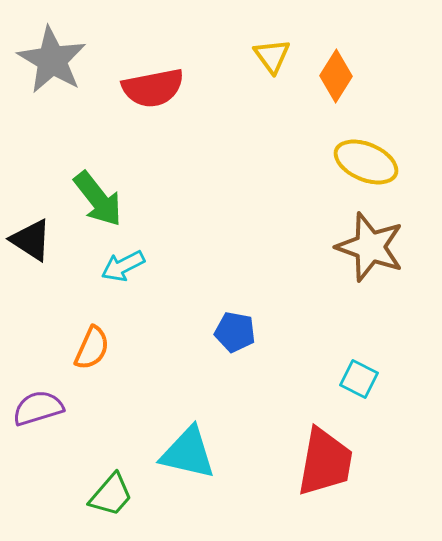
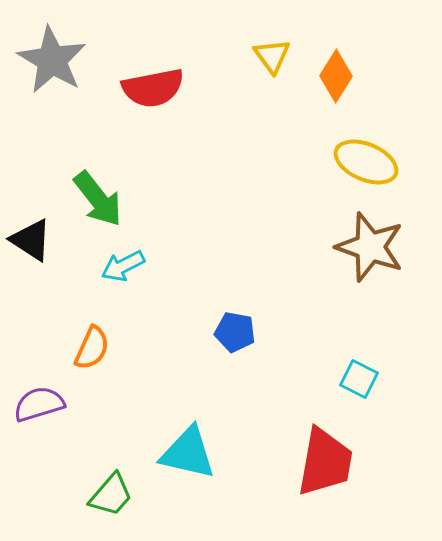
purple semicircle: moved 1 px right, 4 px up
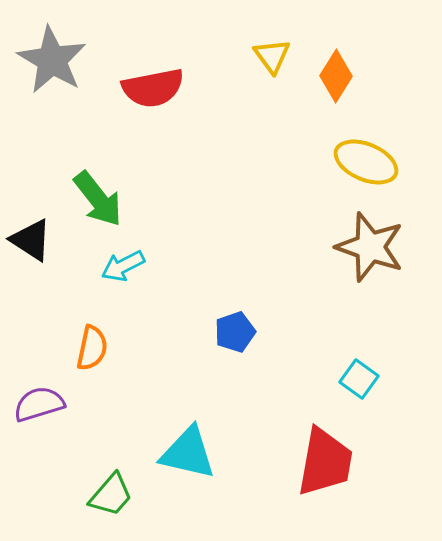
blue pentagon: rotated 30 degrees counterclockwise
orange semicircle: rotated 12 degrees counterclockwise
cyan square: rotated 9 degrees clockwise
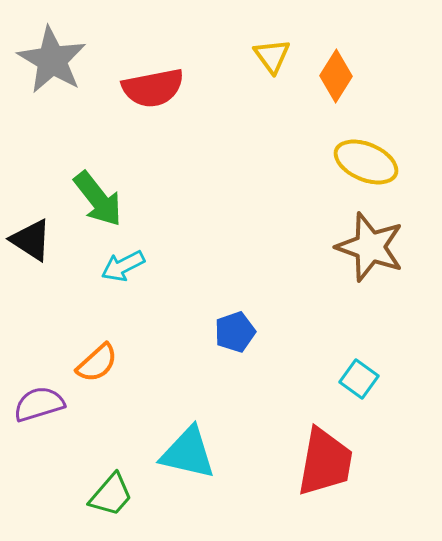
orange semicircle: moved 5 px right, 15 px down; rotated 36 degrees clockwise
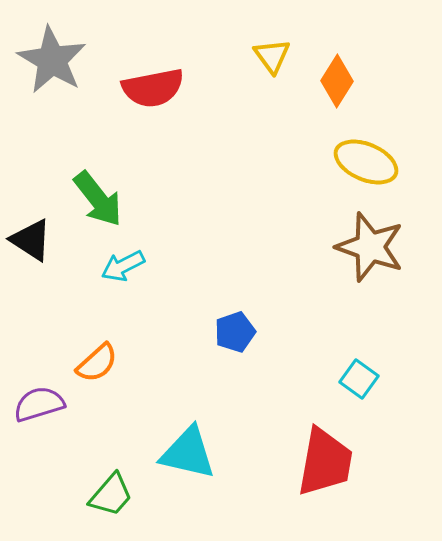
orange diamond: moved 1 px right, 5 px down
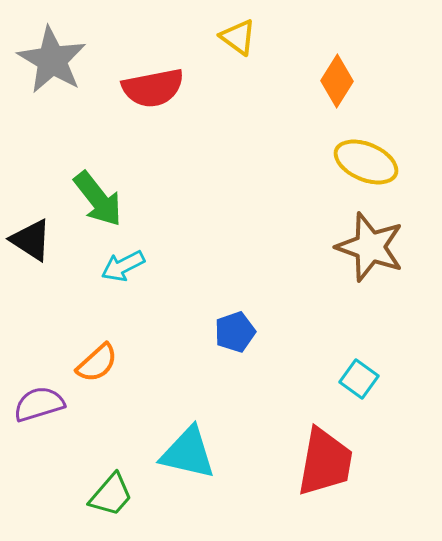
yellow triangle: moved 34 px left, 19 px up; rotated 18 degrees counterclockwise
